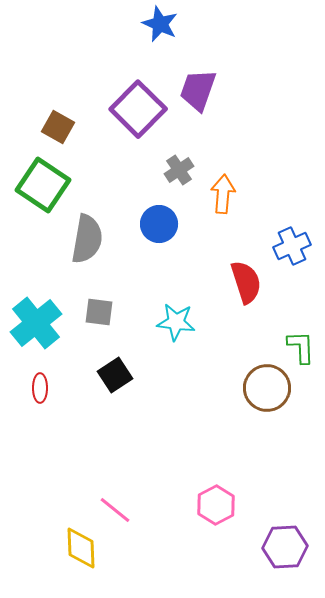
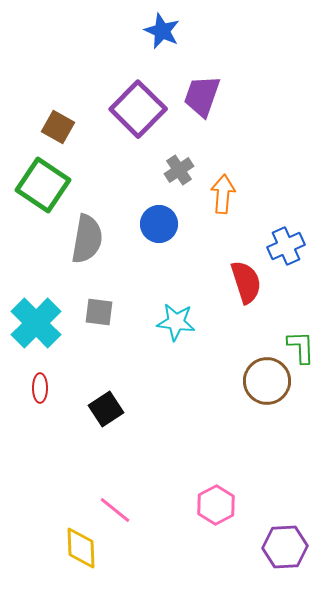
blue star: moved 2 px right, 7 px down
purple trapezoid: moved 4 px right, 6 px down
blue cross: moved 6 px left
cyan cross: rotated 6 degrees counterclockwise
black square: moved 9 px left, 34 px down
brown circle: moved 7 px up
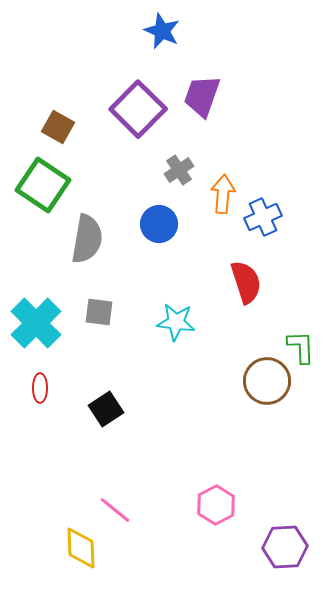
blue cross: moved 23 px left, 29 px up
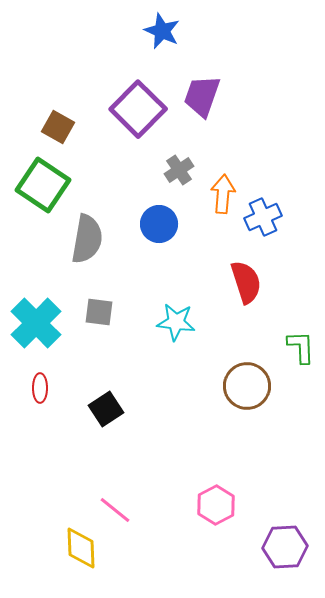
brown circle: moved 20 px left, 5 px down
